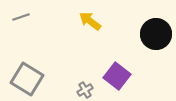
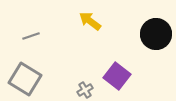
gray line: moved 10 px right, 19 px down
gray square: moved 2 px left
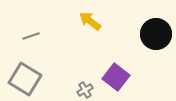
purple square: moved 1 px left, 1 px down
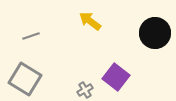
black circle: moved 1 px left, 1 px up
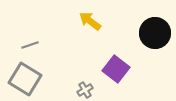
gray line: moved 1 px left, 9 px down
purple square: moved 8 px up
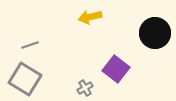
yellow arrow: moved 4 px up; rotated 50 degrees counterclockwise
gray cross: moved 2 px up
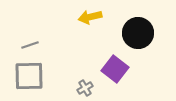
black circle: moved 17 px left
purple square: moved 1 px left
gray square: moved 4 px right, 3 px up; rotated 32 degrees counterclockwise
